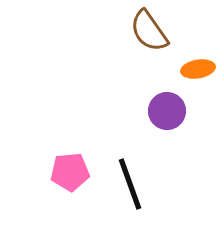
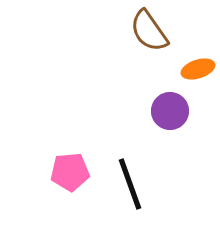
orange ellipse: rotated 8 degrees counterclockwise
purple circle: moved 3 px right
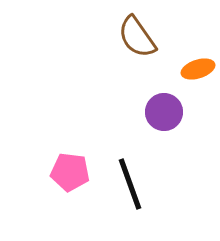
brown semicircle: moved 12 px left, 6 px down
purple circle: moved 6 px left, 1 px down
pink pentagon: rotated 12 degrees clockwise
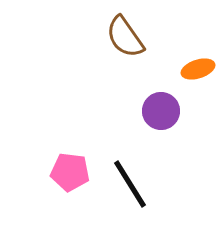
brown semicircle: moved 12 px left
purple circle: moved 3 px left, 1 px up
black line: rotated 12 degrees counterclockwise
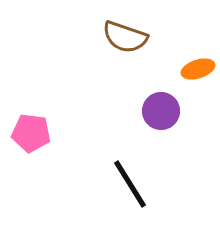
brown semicircle: rotated 36 degrees counterclockwise
pink pentagon: moved 39 px left, 39 px up
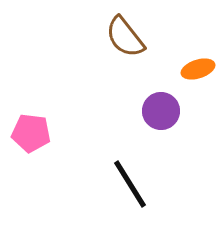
brown semicircle: rotated 33 degrees clockwise
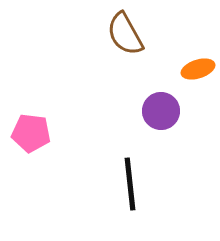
brown semicircle: moved 3 px up; rotated 9 degrees clockwise
black line: rotated 26 degrees clockwise
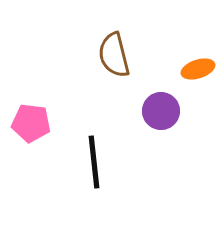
brown semicircle: moved 11 px left, 21 px down; rotated 15 degrees clockwise
pink pentagon: moved 10 px up
black line: moved 36 px left, 22 px up
